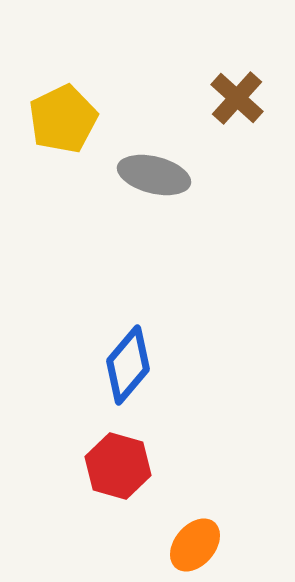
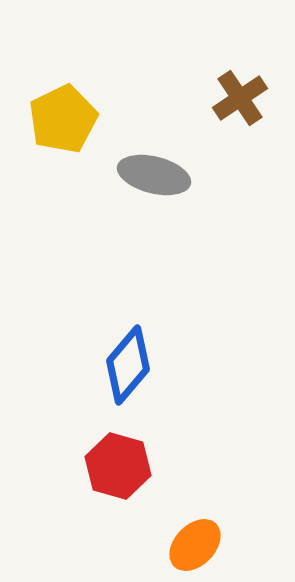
brown cross: moved 3 px right; rotated 14 degrees clockwise
orange ellipse: rotated 4 degrees clockwise
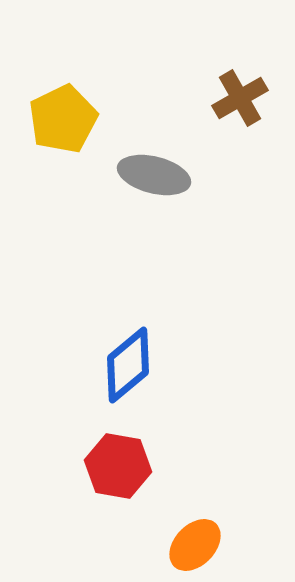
brown cross: rotated 4 degrees clockwise
blue diamond: rotated 10 degrees clockwise
red hexagon: rotated 6 degrees counterclockwise
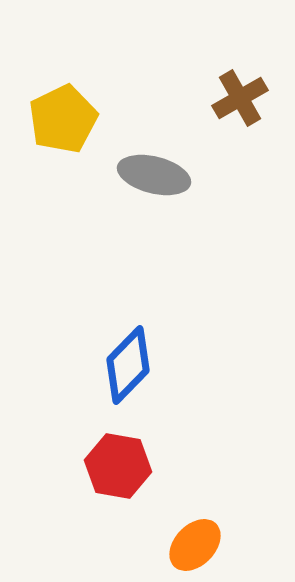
blue diamond: rotated 6 degrees counterclockwise
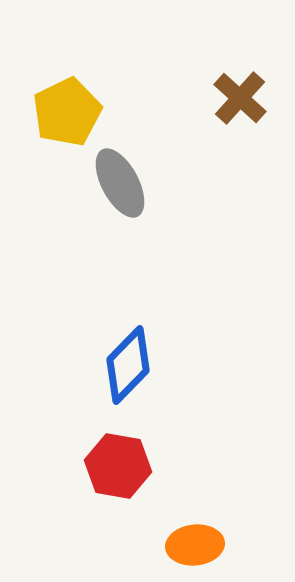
brown cross: rotated 18 degrees counterclockwise
yellow pentagon: moved 4 px right, 7 px up
gray ellipse: moved 34 px left, 8 px down; rotated 48 degrees clockwise
orange ellipse: rotated 40 degrees clockwise
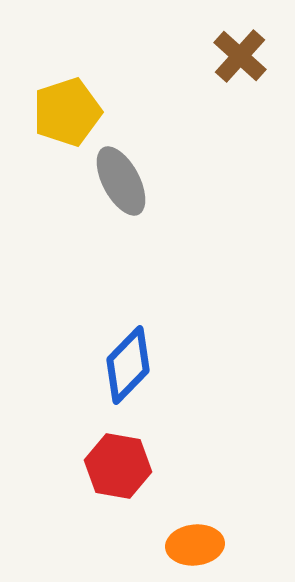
brown cross: moved 42 px up
yellow pentagon: rotated 8 degrees clockwise
gray ellipse: moved 1 px right, 2 px up
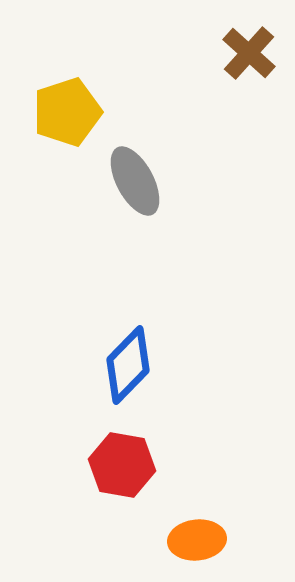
brown cross: moved 9 px right, 3 px up
gray ellipse: moved 14 px right
red hexagon: moved 4 px right, 1 px up
orange ellipse: moved 2 px right, 5 px up
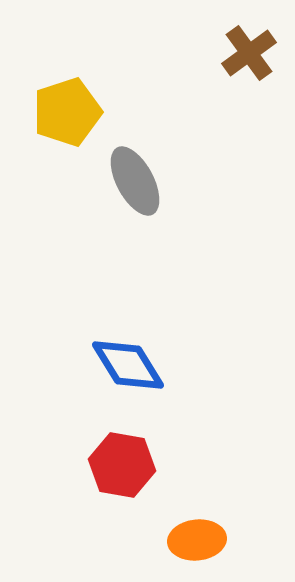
brown cross: rotated 12 degrees clockwise
blue diamond: rotated 76 degrees counterclockwise
